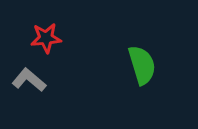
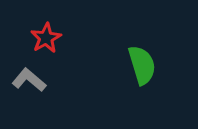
red star: rotated 24 degrees counterclockwise
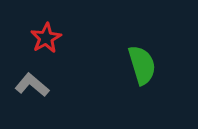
gray L-shape: moved 3 px right, 5 px down
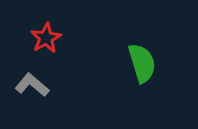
green semicircle: moved 2 px up
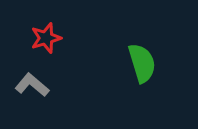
red star: rotated 12 degrees clockwise
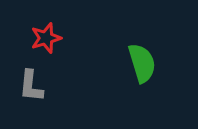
gray L-shape: moved 1 px left, 1 px down; rotated 124 degrees counterclockwise
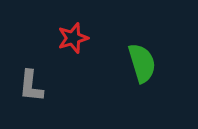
red star: moved 27 px right
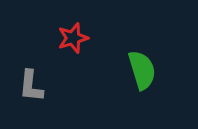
green semicircle: moved 7 px down
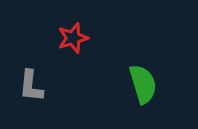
green semicircle: moved 1 px right, 14 px down
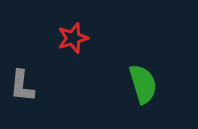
gray L-shape: moved 9 px left
